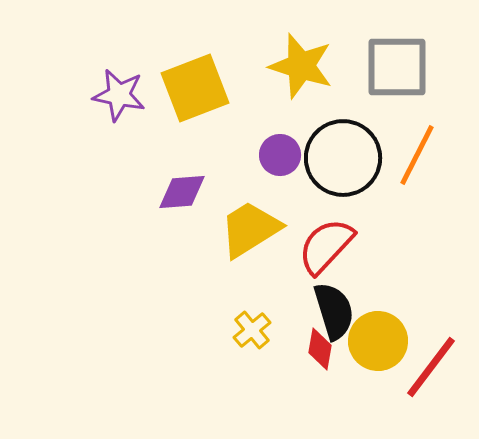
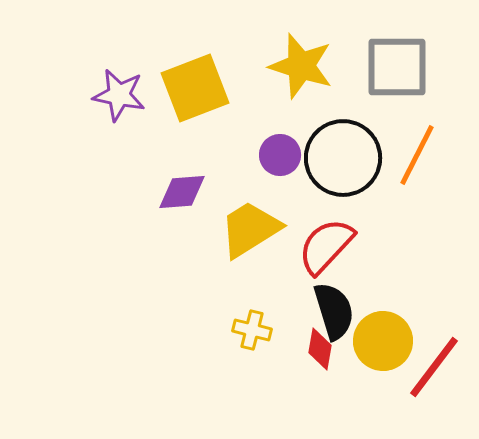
yellow cross: rotated 36 degrees counterclockwise
yellow circle: moved 5 px right
red line: moved 3 px right
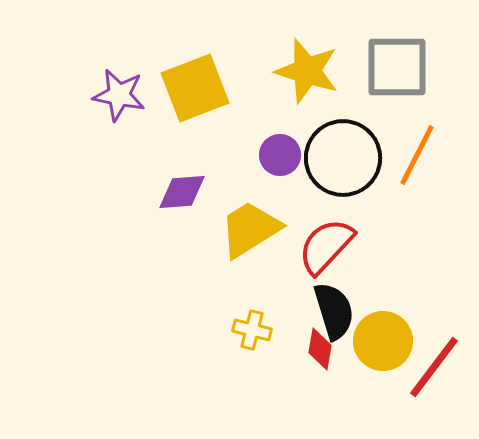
yellow star: moved 6 px right, 5 px down
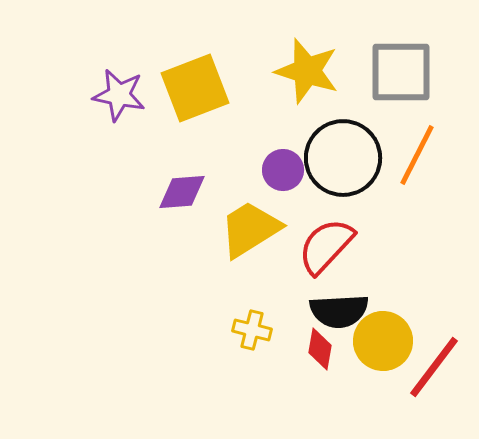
gray square: moved 4 px right, 5 px down
purple circle: moved 3 px right, 15 px down
black semicircle: moved 5 px right; rotated 104 degrees clockwise
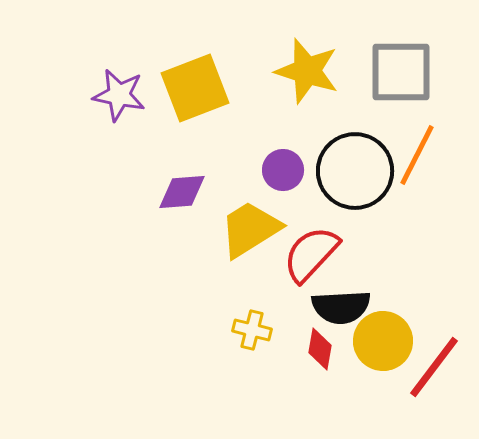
black circle: moved 12 px right, 13 px down
red semicircle: moved 15 px left, 8 px down
black semicircle: moved 2 px right, 4 px up
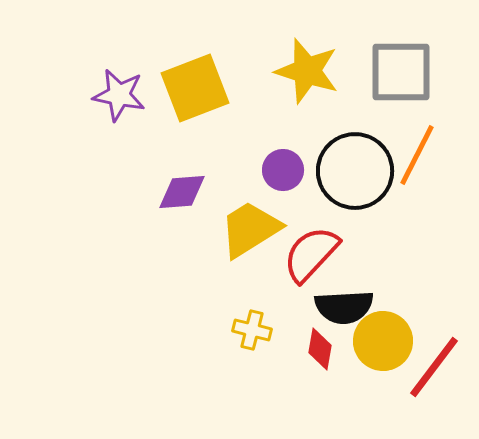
black semicircle: moved 3 px right
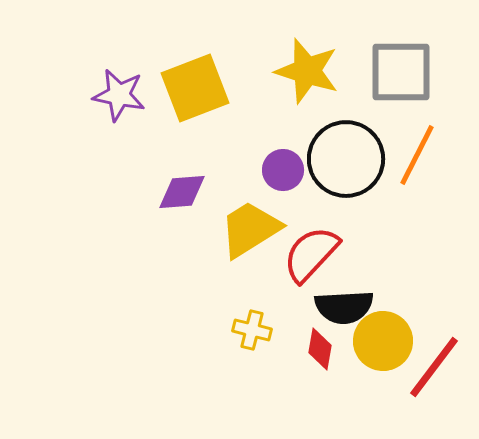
black circle: moved 9 px left, 12 px up
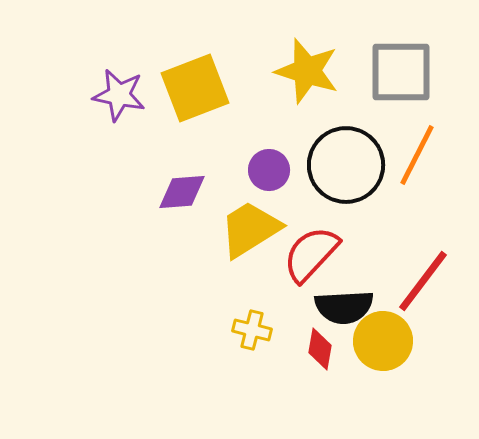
black circle: moved 6 px down
purple circle: moved 14 px left
red line: moved 11 px left, 86 px up
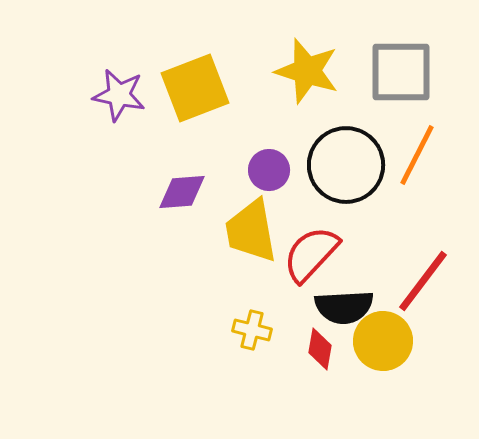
yellow trapezoid: moved 1 px right, 2 px down; rotated 68 degrees counterclockwise
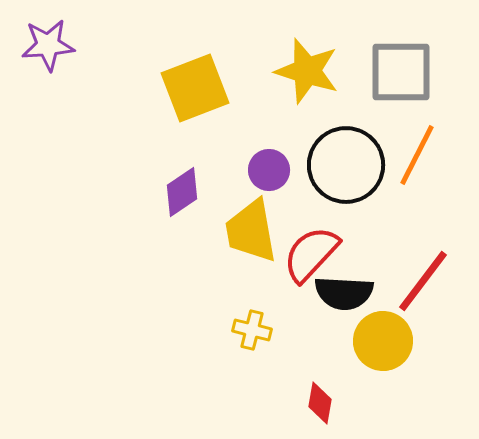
purple star: moved 71 px left, 50 px up; rotated 16 degrees counterclockwise
purple diamond: rotated 30 degrees counterclockwise
black semicircle: moved 14 px up; rotated 6 degrees clockwise
red diamond: moved 54 px down
